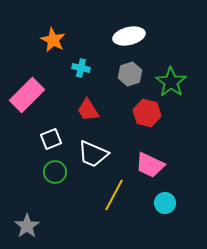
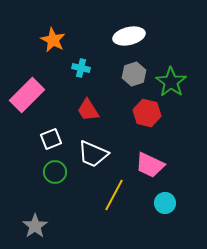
gray hexagon: moved 4 px right
gray star: moved 8 px right
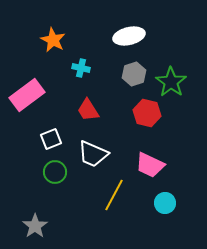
pink rectangle: rotated 8 degrees clockwise
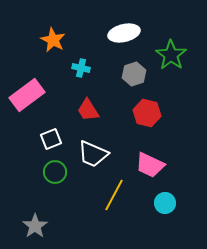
white ellipse: moved 5 px left, 3 px up
green star: moved 27 px up
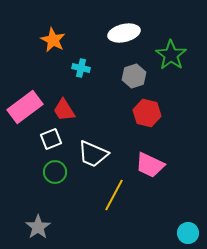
gray hexagon: moved 2 px down
pink rectangle: moved 2 px left, 12 px down
red trapezoid: moved 24 px left
cyan circle: moved 23 px right, 30 px down
gray star: moved 3 px right, 1 px down
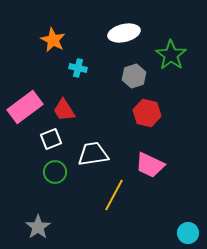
cyan cross: moved 3 px left
white trapezoid: rotated 148 degrees clockwise
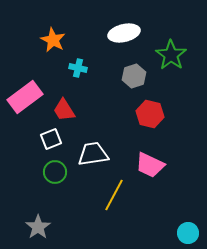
pink rectangle: moved 10 px up
red hexagon: moved 3 px right, 1 px down
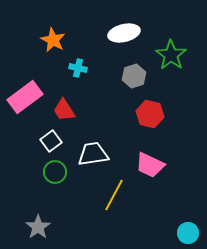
white square: moved 2 px down; rotated 15 degrees counterclockwise
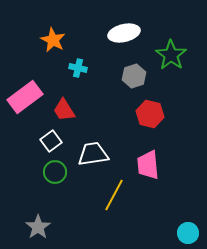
pink trapezoid: moved 2 px left; rotated 60 degrees clockwise
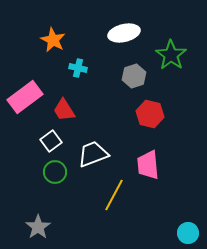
white trapezoid: rotated 12 degrees counterclockwise
